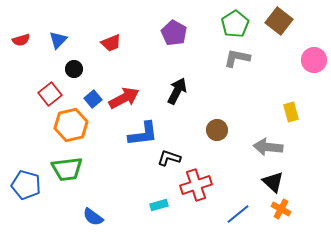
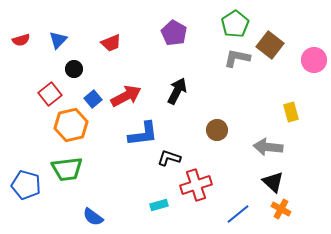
brown square: moved 9 px left, 24 px down
red arrow: moved 2 px right, 2 px up
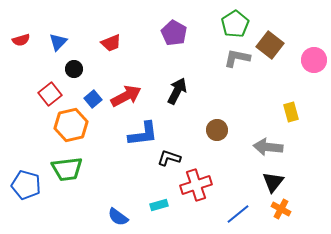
blue triangle: moved 2 px down
black triangle: rotated 25 degrees clockwise
blue semicircle: moved 25 px right
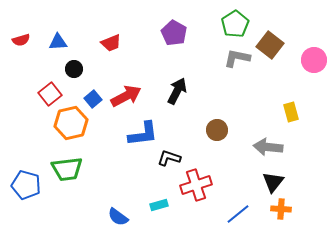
blue triangle: rotated 42 degrees clockwise
orange hexagon: moved 2 px up
orange cross: rotated 24 degrees counterclockwise
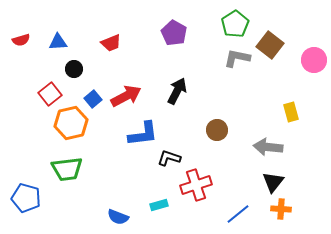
blue pentagon: moved 13 px down
blue semicircle: rotated 15 degrees counterclockwise
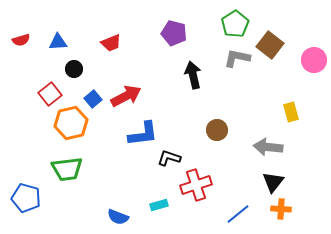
purple pentagon: rotated 15 degrees counterclockwise
black arrow: moved 16 px right, 16 px up; rotated 40 degrees counterclockwise
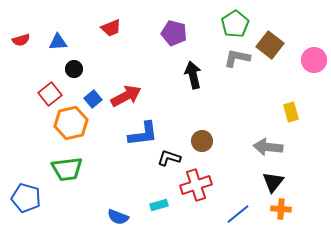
red trapezoid: moved 15 px up
brown circle: moved 15 px left, 11 px down
